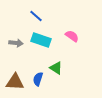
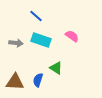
blue semicircle: moved 1 px down
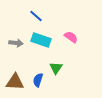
pink semicircle: moved 1 px left, 1 px down
green triangle: rotated 32 degrees clockwise
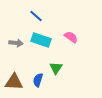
brown triangle: moved 1 px left
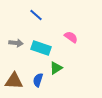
blue line: moved 1 px up
cyan rectangle: moved 8 px down
green triangle: rotated 24 degrees clockwise
brown triangle: moved 1 px up
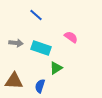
blue semicircle: moved 2 px right, 6 px down
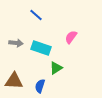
pink semicircle: rotated 88 degrees counterclockwise
